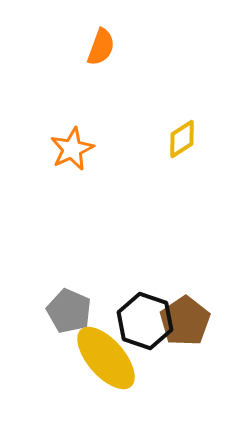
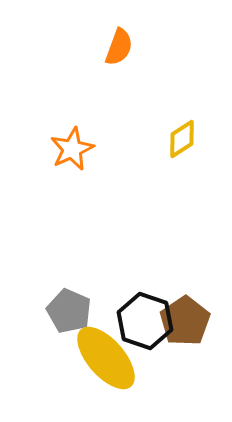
orange semicircle: moved 18 px right
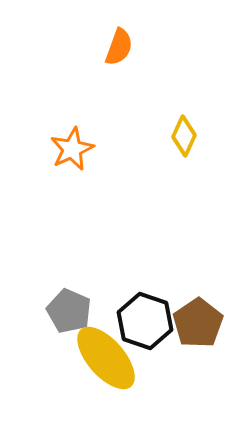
yellow diamond: moved 2 px right, 3 px up; rotated 33 degrees counterclockwise
brown pentagon: moved 13 px right, 2 px down
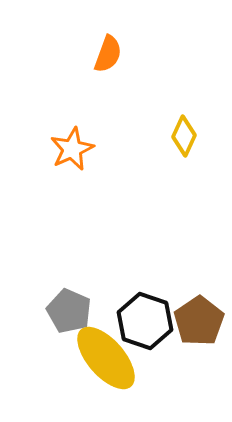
orange semicircle: moved 11 px left, 7 px down
brown pentagon: moved 1 px right, 2 px up
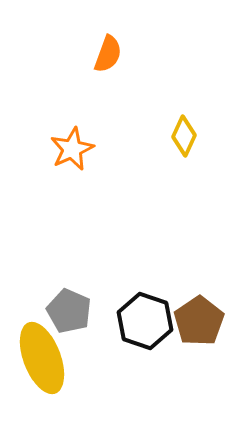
yellow ellipse: moved 64 px left; rotated 20 degrees clockwise
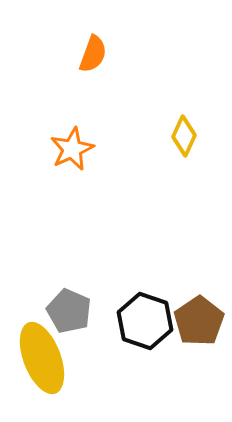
orange semicircle: moved 15 px left
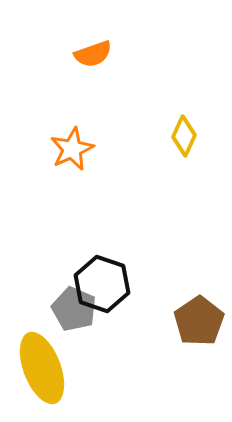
orange semicircle: rotated 51 degrees clockwise
gray pentagon: moved 5 px right, 2 px up
black hexagon: moved 43 px left, 37 px up
yellow ellipse: moved 10 px down
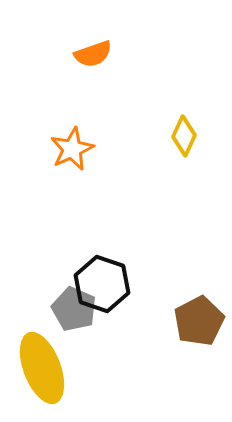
brown pentagon: rotated 6 degrees clockwise
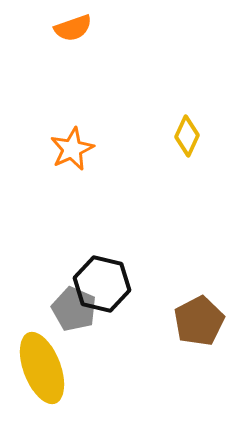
orange semicircle: moved 20 px left, 26 px up
yellow diamond: moved 3 px right
black hexagon: rotated 6 degrees counterclockwise
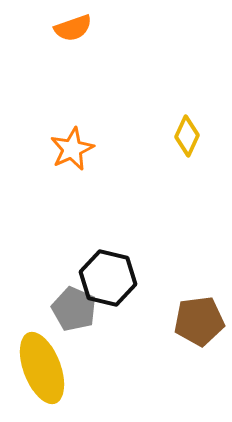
black hexagon: moved 6 px right, 6 px up
brown pentagon: rotated 21 degrees clockwise
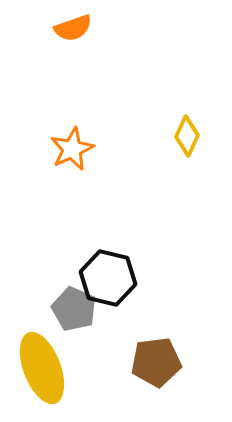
brown pentagon: moved 43 px left, 41 px down
